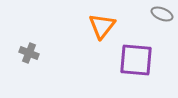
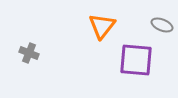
gray ellipse: moved 11 px down
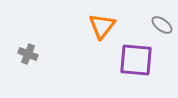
gray ellipse: rotated 15 degrees clockwise
gray cross: moved 1 px left, 1 px down
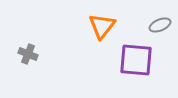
gray ellipse: moved 2 px left; rotated 60 degrees counterclockwise
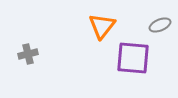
gray cross: rotated 36 degrees counterclockwise
purple square: moved 3 px left, 2 px up
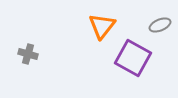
gray cross: rotated 30 degrees clockwise
purple square: rotated 24 degrees clockwise
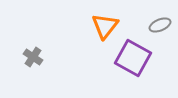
orange triangle: moved 3 px right
gray cross: moved 5 px right, 3 px down; rotated 18 degrees clockwise
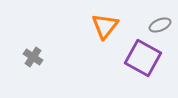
purple square: moved 10 px right
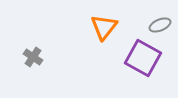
orange triangle: moved 1 px left, 1 px down
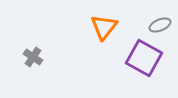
purple square: moved 1 px right
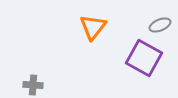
orange triangle: moved 11 px left
gray cross: moved 28 px down; rotated 30 degrees counterclockwise
